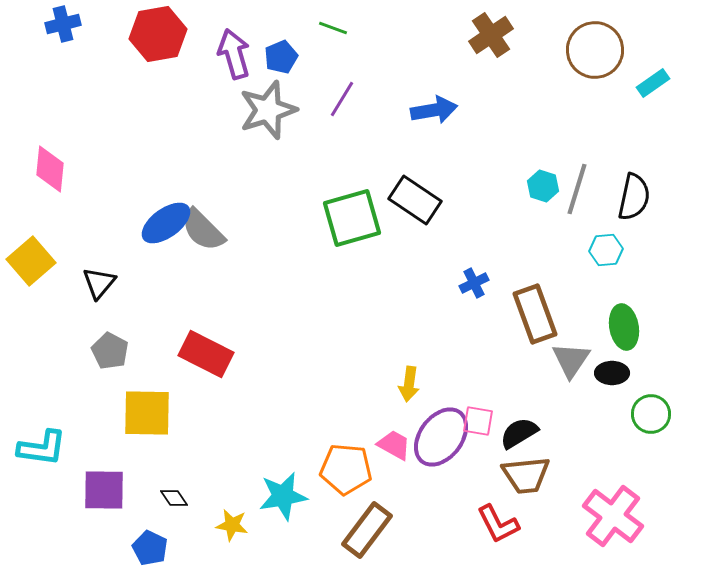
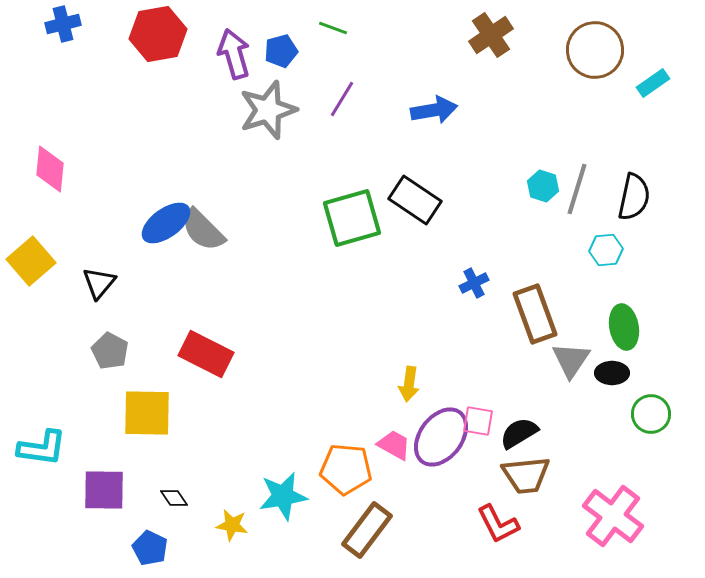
blue pentagon at (281, 57): moved 6 px up; rotated 8 degrees clockwise
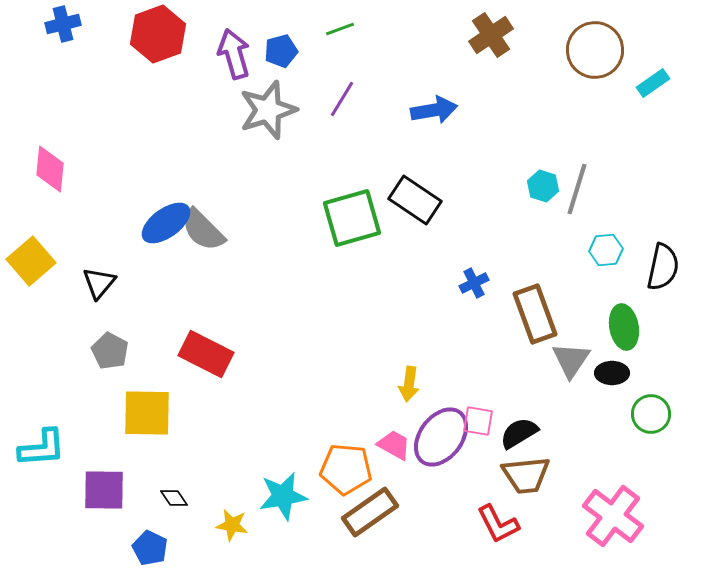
green line at (333, 28): moved 7 px right, 1 px down; rotated 40 degrees counterclockwise
red hexagon at (158, 34): rotated 10 degrees counterclockwise
black semicircle at (634, 197): moved 29 px right, 70 px down
cyan L-shape at (42, 448): rotated 12 degrees counterclockwise
brown rectangle at (367, 530): moved 3 px right, 18 px up; rotated 18 degrees clockwise
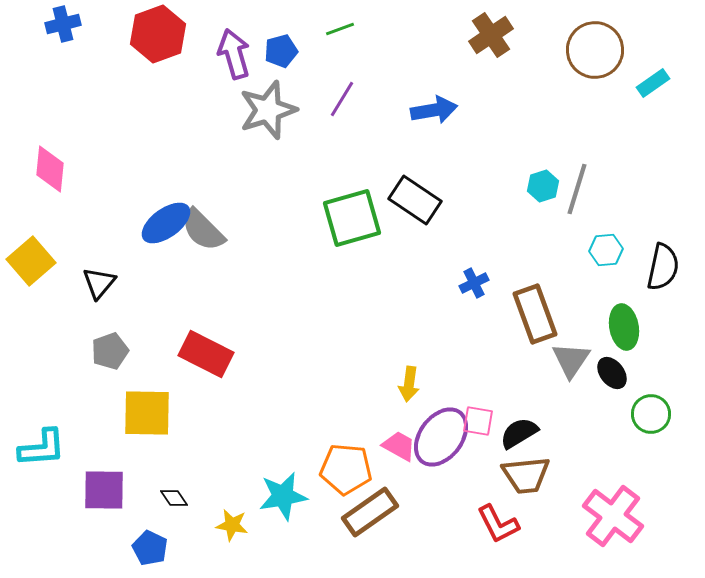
cyan hexagon at (543, 186): rotated 24 degrees clockwise
gray pentagon at (110, 351): rotated 24 degrees clockwise
black ellipse at (612, 373): rotated 52 degrees clockwise
pink trapezoid at (394, 445): moved 5 px right, 1 px down
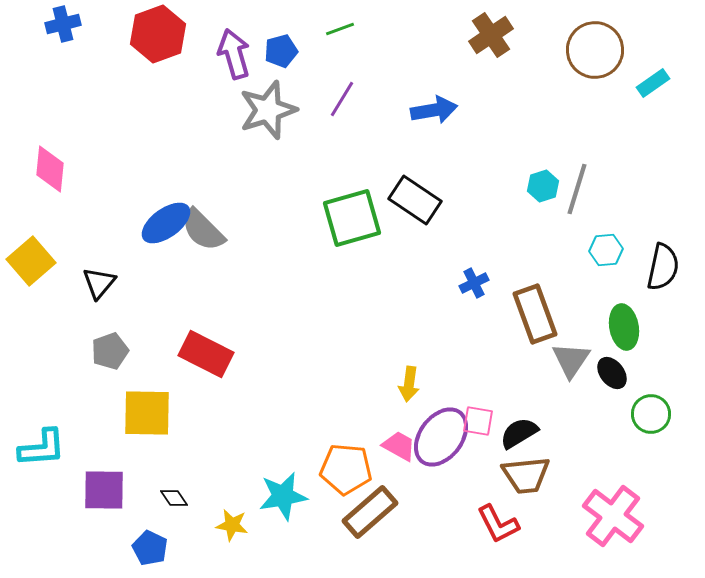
brown rectangle at (370, 512): rotated 6 degrees counterclockwise
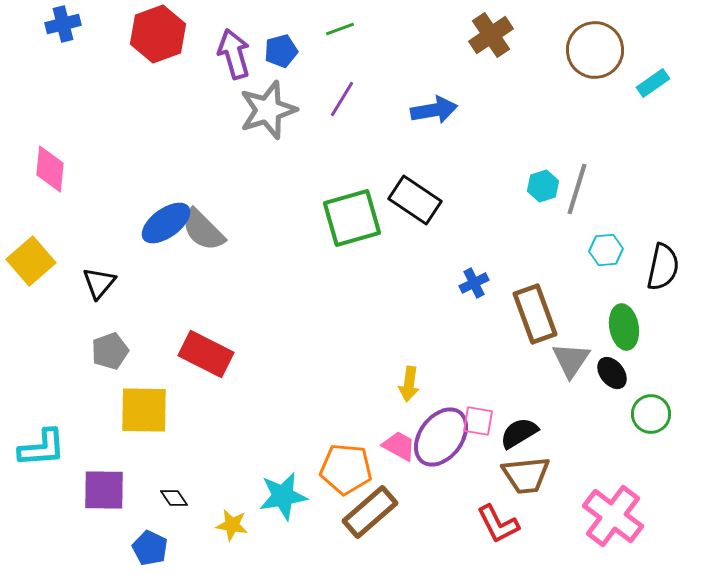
yellow square at (147, 413): moved 3 px left, 3 px up
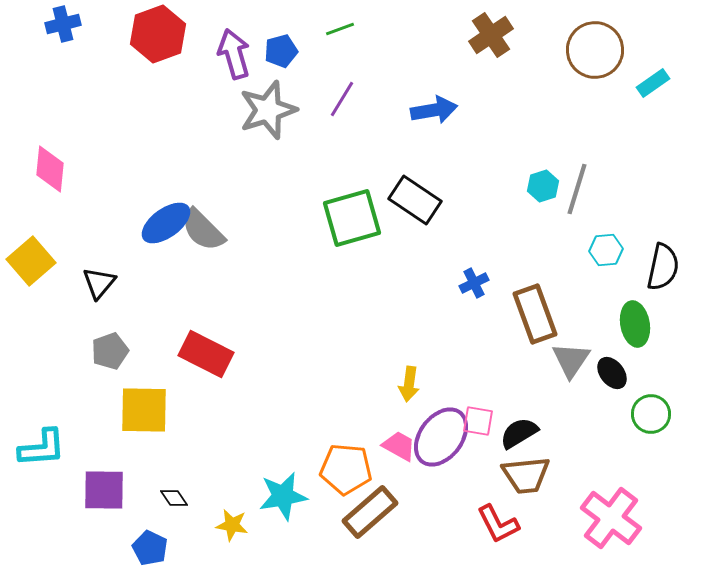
green ellipse at (624, 327): moved 11 px right, 3 px up
pink cross at (613, 516): moved 2 px left, 2 px down
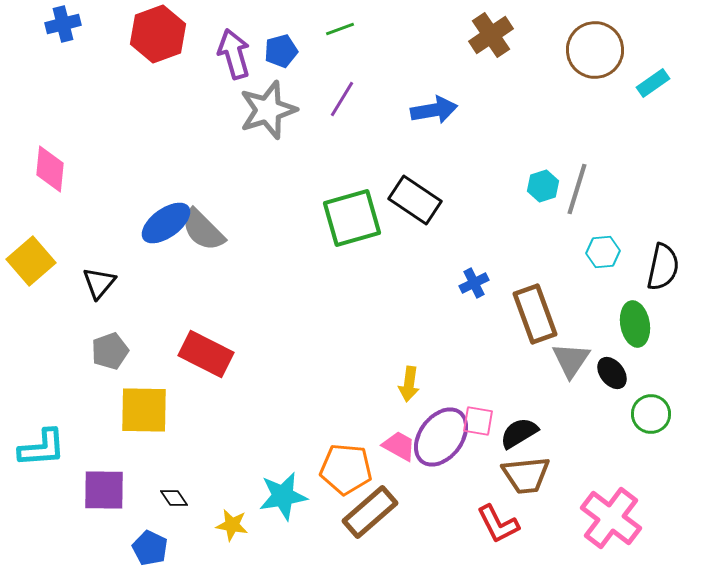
cyan hexagon at (606, 250): moved 3 px left, 2 px down
